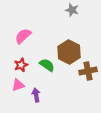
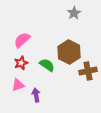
gray star: moved 2 px right, 3 px down; rotated 24 degrees clockwise
pink semicircle: moved 1 px left, 4 px down
red star: moved 2 px up
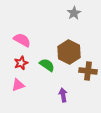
pink semicircle: rotated 72 degrees clockwise
brown cross: rotated 18 degrees clockwise
purple arrow: moved 27 px right
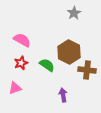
brown cross: moved 1 px left, 1 px up
pink triangle: moved 3 px left, 3 px down
